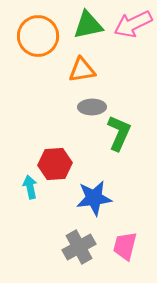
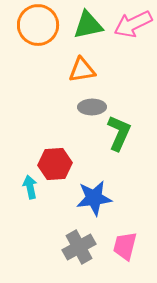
orange circle: moved 11 px up
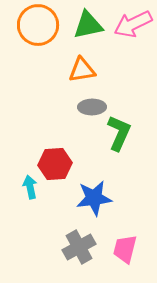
pink trapezoid: moved 3 px down
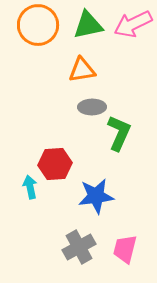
blue star: moved 2 px right, 2 px up
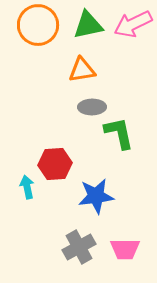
green L-shape: rotated 36 degrees counterclockwise
cyan arrow: moved 3 px left
pink trapezoid: rotated 104 degrees counterclockwise
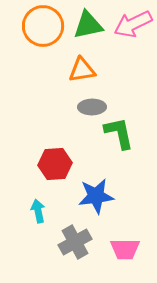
orange circle: moved 5 px right, 1 px down
cyan arrow: moved 11 px right, 24 px down
gray cross: moved 4 px left, 5 px up
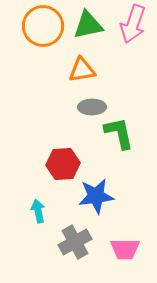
pink arrow: rotated 45 degrees counterclockwise
red hexagon: moved 8 px right
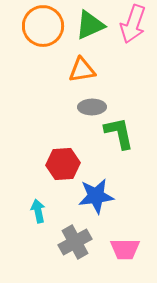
green triangle: moved 2 px right; rotated 12 degrees counterclockwise
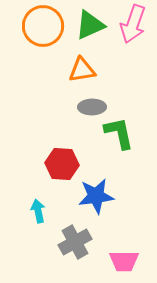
red hexagon: moved 1 px left; rotated 8 degrees clockwise
pink trapezoid: moved 1 px left, 12 px down
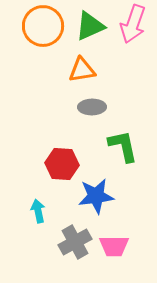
green triangle: moved 1 px down
green L-shape: moved 4 px right, 13 px down
pink trapezoid: moved 10 px left, 15 px up
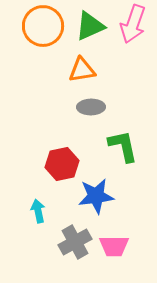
gray ellipse: moved 1 px left
red hexagon: rotated 16 degrees counterclockwise
